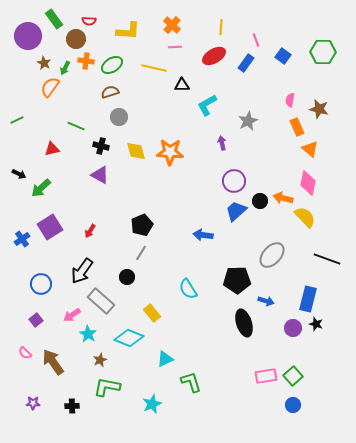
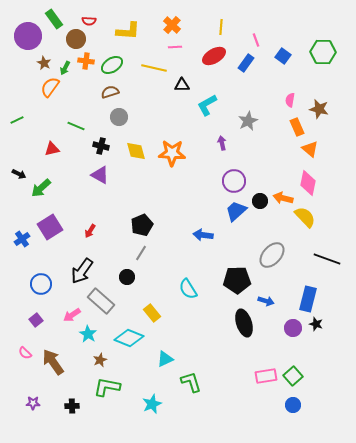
orange star at (170, 152): moved 2 px right, 1 px down
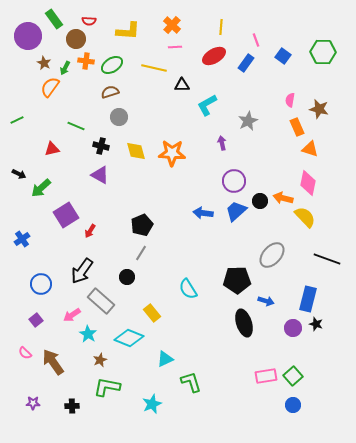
orange triangle at (310, 149): rotated 24 degrees counterclockwise
purple square at (50, 227): moved 16 px right, 12 px up
blue arrow at (203, 235): moved 22 px up
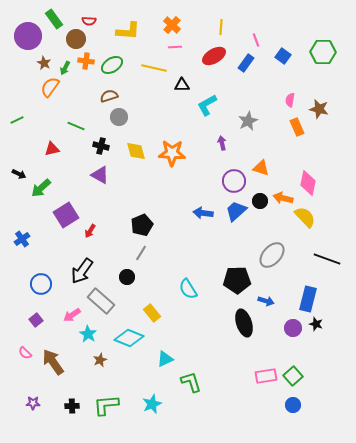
brown semicircle at (110, 92): moved 1 px left, 4 px down
orange triangle at (310, 149): moved 49 px left, 19 px down
green L-shape at (107, 387): moved 1 px left, 18 px down; rotated 16 degrees counterclockwise
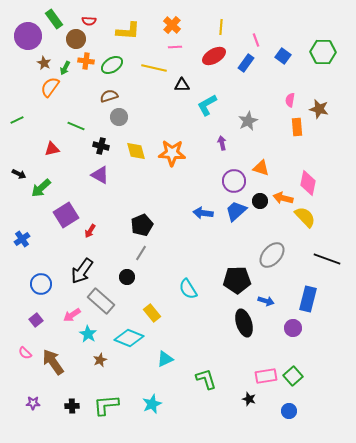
orange rectangle at (297, 127): rotated 18 degrees clockwise
black star at (316, 324): moved 67 px left, 75 px down
green L-shape at (191, 382): moved 15 px right, 3 px up
blue circle at (293, 405): moved 4 px left, 6 px down
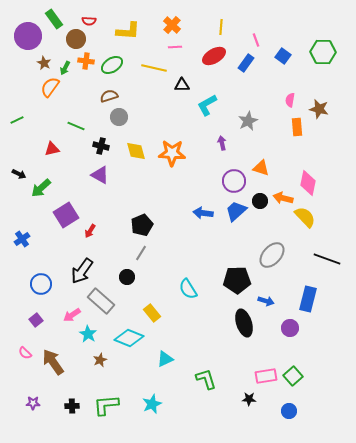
purple circle at (293, 328): moved 3 px left
black star at (249, 399): rotated 16 degrees counterclockwise
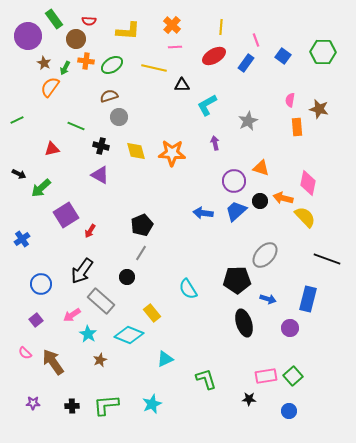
purple arrow at (222, 143): moved 7 px left
gray ellipse at (272, 255): moved 7 px left
blue arrow at (266, 301): moved 2 px right, 2 px up
cyan diamond at (129, 338): moved 3 px up
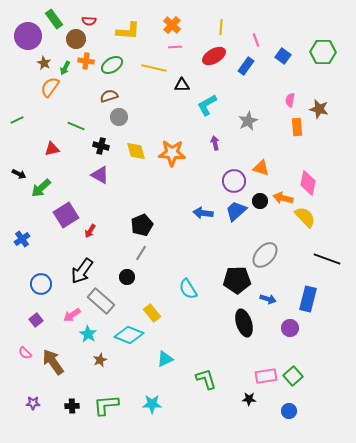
blue rectangle at (246, 63): moved 3 px down
cyan star at (152, 404): rotated 24 degrees clockwise
